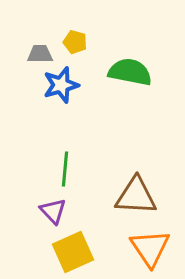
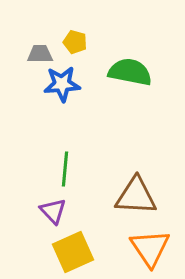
blue star: moved 1 px right, 1 px up; rotated 12 degrees clockwise
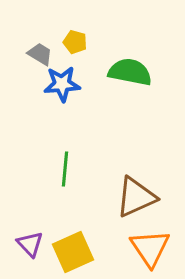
gray trapezoid: rotated 32 degrees clockwise
brown triangle: moved 1 px down; rotated 27 degrees counterclockwise
purple triangle: moved 23 px left, 33 px down
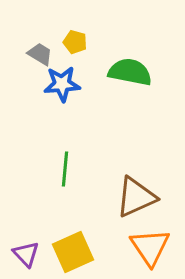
purple triangle: moved 4 px left, 10 px down
orange triangle: moved 1 px up
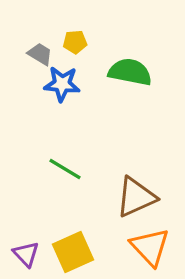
yellow pentagon: rotated 20 degrees counterclockwise
blue star: rotated 9 degrees clockwise
green line: rotated 64 degrees counterclockwise
orange triangle: rotated 9 degrees counterclockwise
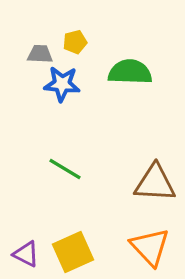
yellow pentagon: rotated 10 degrees counterclockwise
gray trapezoid: rotated 28 degrees counterclockwise
green semicircle: rotated 9 degrees counterclockwise
brown triangle: moved 19 px right, 14 px up; rotated 27 degrees clockwise
purple triangle: rotated 20 degrees counterclockwise
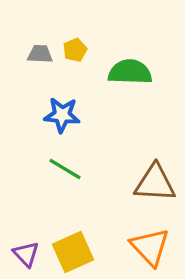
yellow pentagon: moved 8 px down; rotated 10 degrees counterclockwise
blue star: moved 31 px down
purple triangle: rotated 20 degrees clockwise
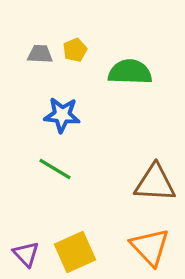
green line: moved 10 px left
yellow square: moved 2 px right
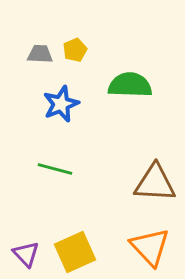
green semicircle: moved 13 px down
blue star: moved 1 px left, 11 px up; rotated 27 degrees counterclockwise
green line: rotated 16 degrees counterclockwise
